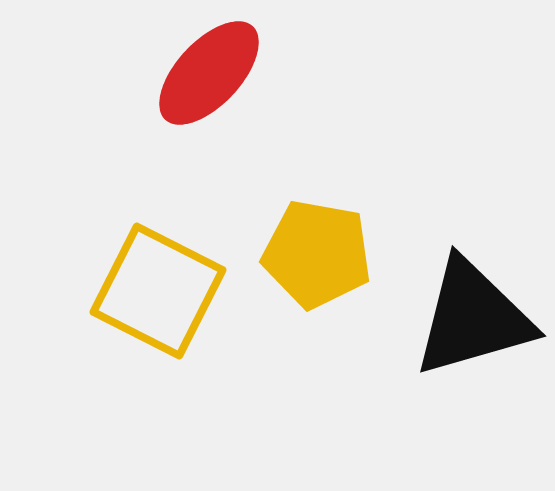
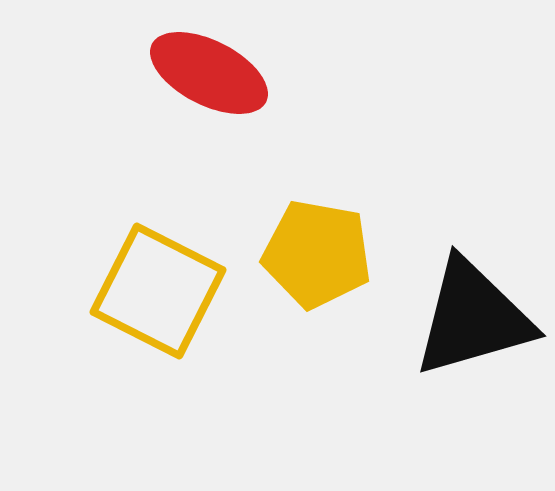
red ellipse: rotated 74 degrees clockwise
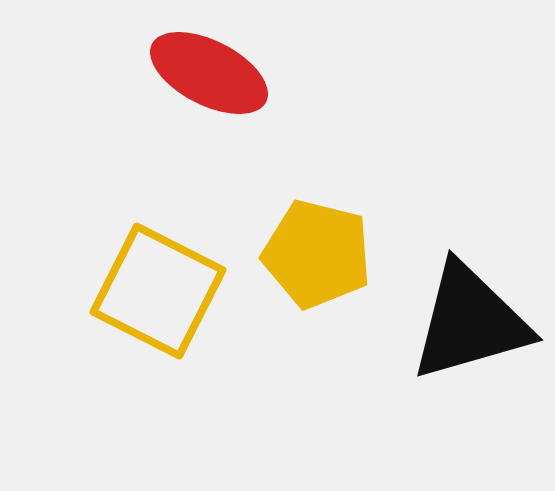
yellow pentagon: rotated 4 degrees clockwise
black triangle: moved 3 px left, 4 px down
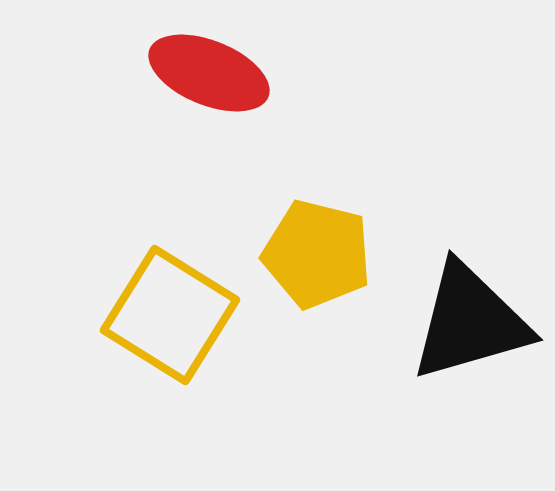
red ellipse: rotated 5 degrees counterclockwise
yellow square: moved 12 px right, 24 px down; rotated 5 degrees clockwise
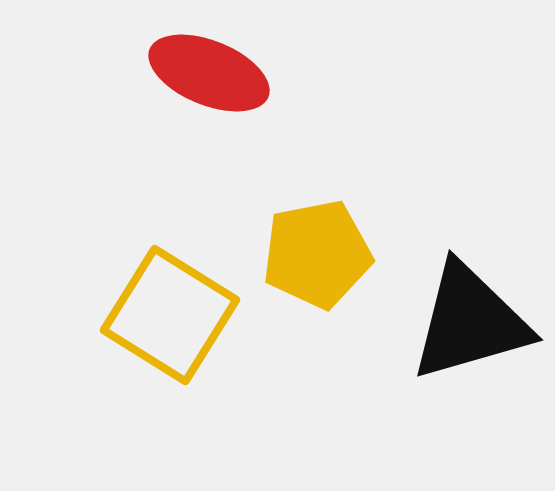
yellow pentagon: rotated 25 degrees counterclockwise
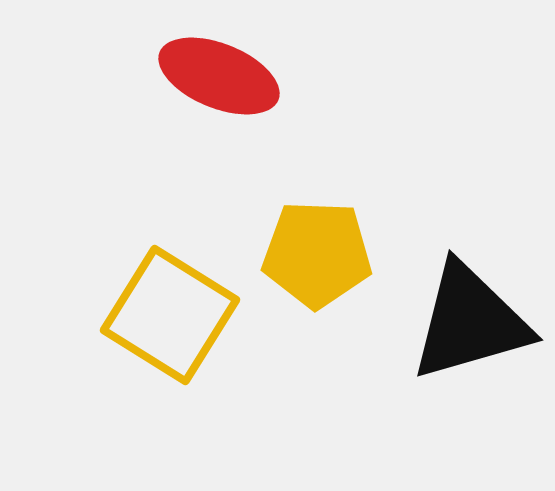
red ellipse: moved 10 px right, 3 px down
yellow pentagon: rotated 13 degrees clockwise
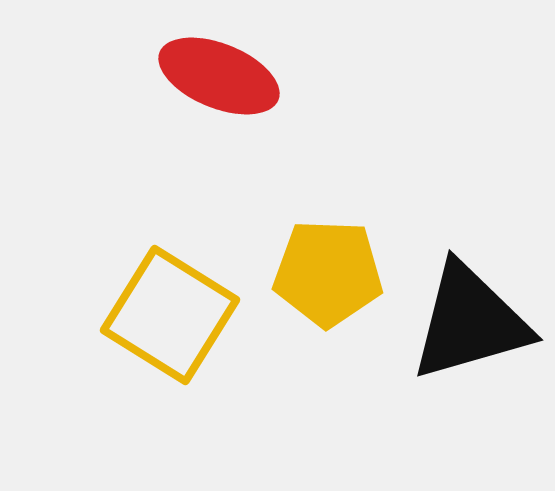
yellow pentagon: moved 11 px right, 19 px down
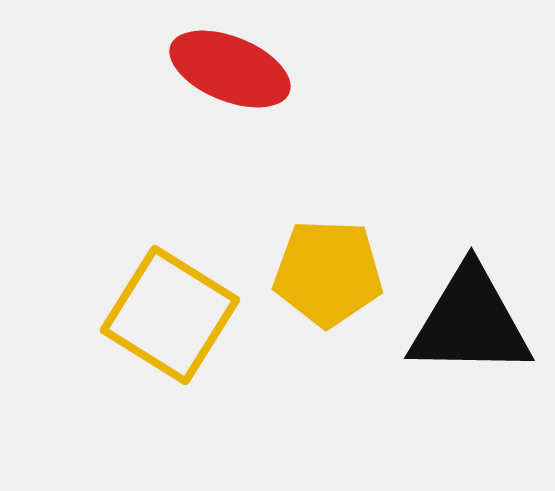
red ellipse: moved 11 px right, 7 px up
black triangle: rotated 17 degrees clockwise
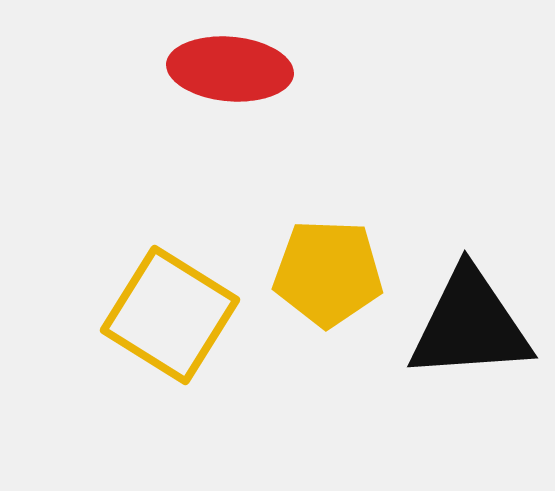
red ellipse: rotated 17 degrees counterclockwise
black triangle: moved 3 px down; rotated 5 degrees counterclockwise
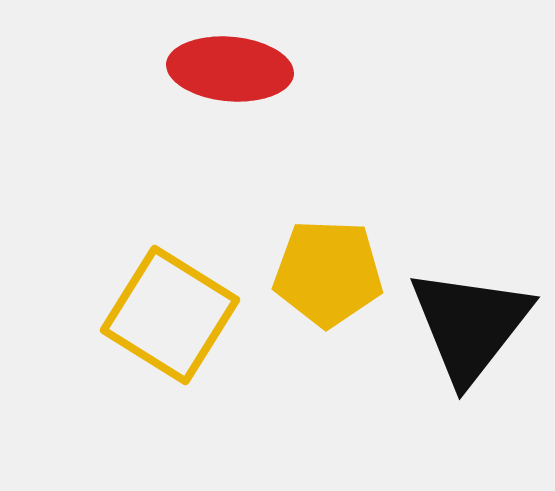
black triangle: rotated 48 degrees counterclockwise
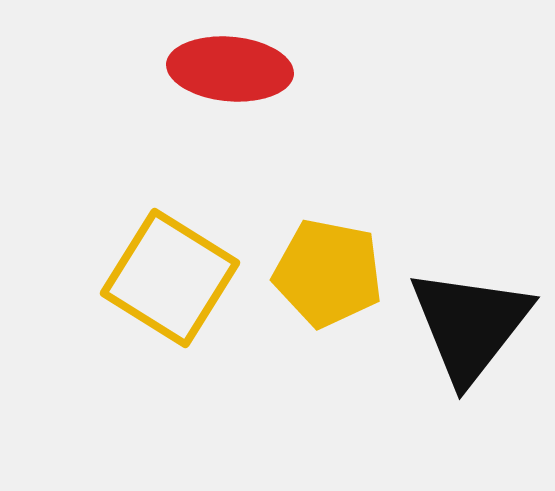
yellow pentagon: rotated 9 degrees clockwise
yellow square: moved 37 px up
